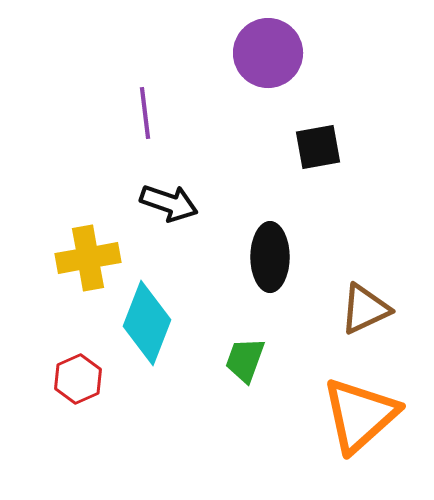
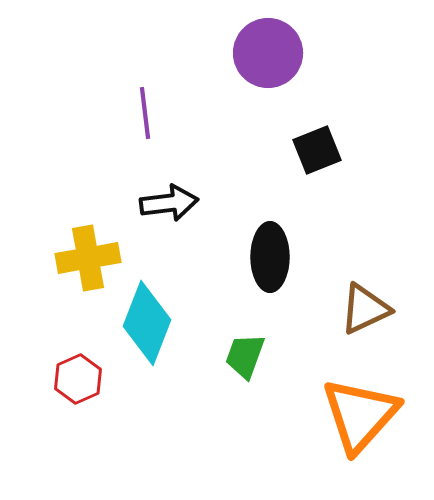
black square: moved 1 px left, 3 px down; rotated 12 degrees counterclockwise
black arrow: rotated 26 degrees counterclockwise
green trapezoid: moved 4 px up
orange triangle: rotated 6 degrees counterclockwise
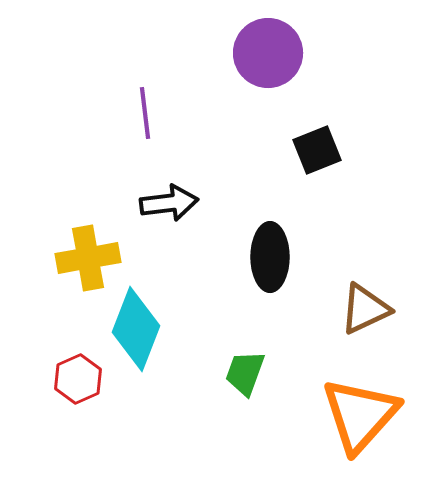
cyan diamond: moved 11 px left, 6 px down
green trapezoid: moved 17 px down
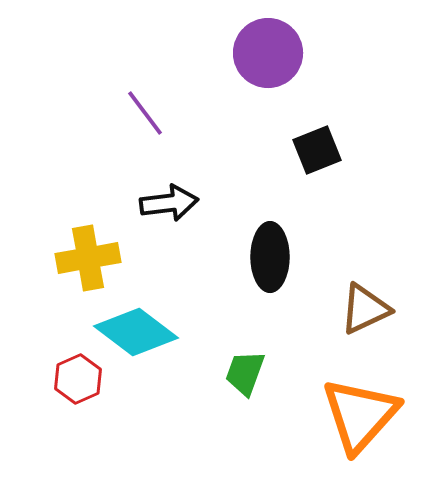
purple line: rotated 30 degrees counterclockwise
cyan diamond: moved 3 px down; rotated 74 degrees counterclockwise
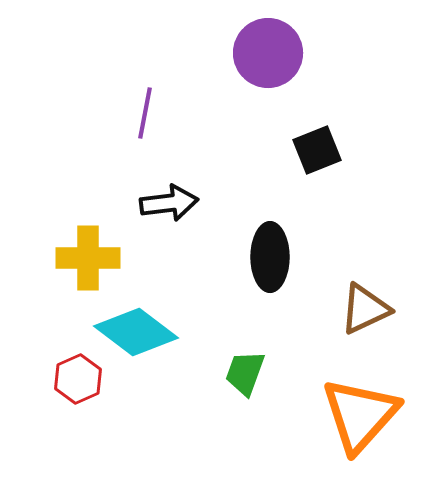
purple line: rotated 48 degrees clockwise
yellow cross: rotated 10 degrees clockwise
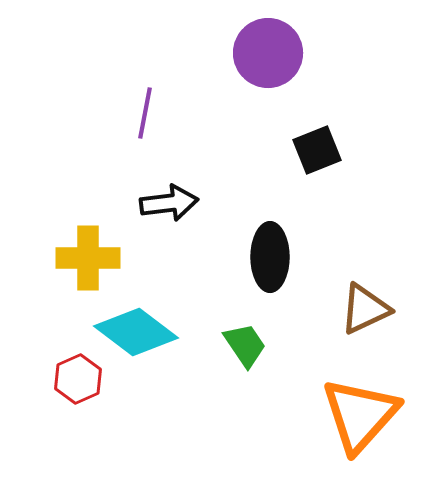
green trapezoid: moved 28 px up; rotated 126 degrees clockwise
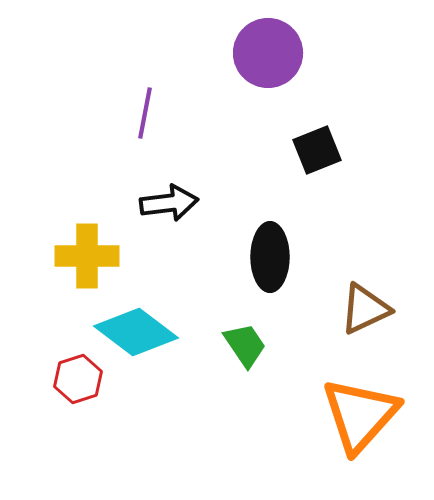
yellow cross: moved 1 px left, 2 px up
red hexagon: rotated 6 degrees clockwise
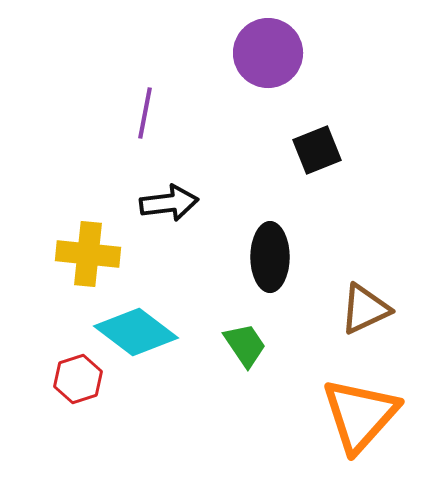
yellow cross: moved 1 px right, 2 px up; rotated 6 degrees clockwise
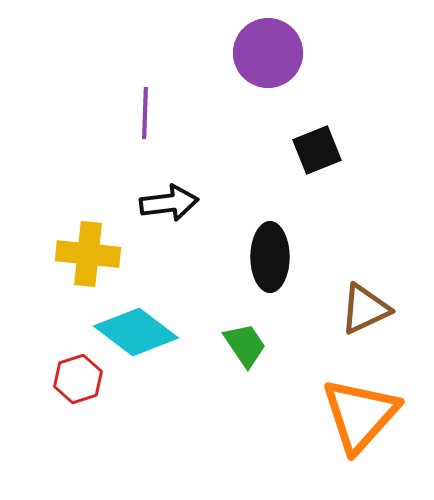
purple line: rotated 9 degrees counterclockwise
